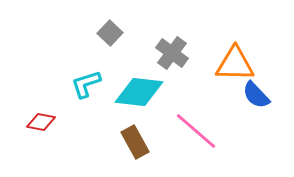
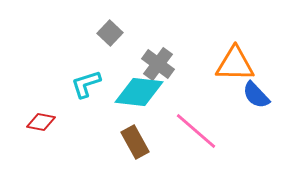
gray cross: moved 14 px left, 11 px down
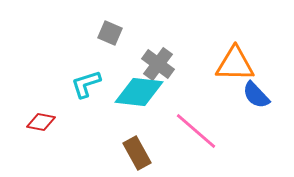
gray square: rotated 20 degrees counterclockwise
brown rectangle: moved 2 px right, 11 px down
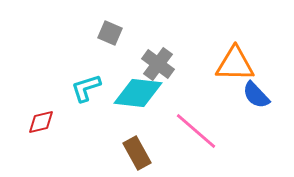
cyan L-shape: moved 4 px down
cyan diamond: moved 1 px left, 1 px down
red diamond: rotated 24 degrees counterclockwise
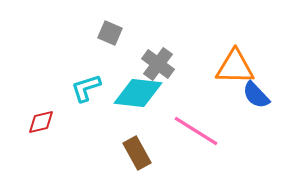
orange triangle: moved 3 px down
pink line: rotated 9 degrees counterclockwise
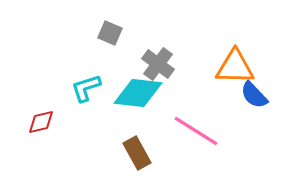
blue semicircle: moved 2 px left
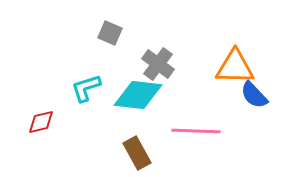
cyan diamond: moved 2 px down
pink line: rotated 30 degrees counterclockwise
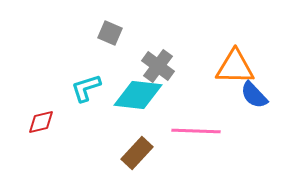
gray cross: moved 2 px down
brown rectangle: rotated 72 degrees clockwise
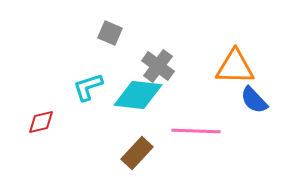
cyan L-shape: moved 2 px right, 1 px up
blue semicircle: moved 5 px down
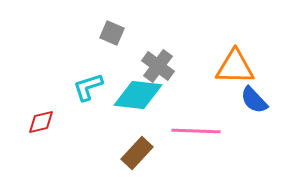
gray square: moved 2 px right
